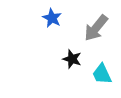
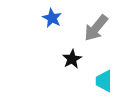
black star: rotated 24 degrees clockwise
cyan trapezoid: moved 2 px right, 7 px down; rotated 25 degrees clockwise
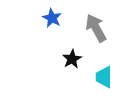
gray arrow: rotated 112 degrees clockwise
cyan trapezoid: moved 4 px up
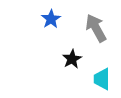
blue star: moved 1 px left, 1 px down; rotated 12 degrees clockwise
cyan trapezoid: moved 2 px left, 2 px down
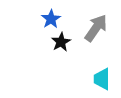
gray arrow: rotated 64 degrees clockwise
black star: moved 11 px left, 17 px up
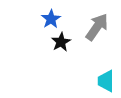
gray arrow: moved 1 px right, 1 px up
cyan trapezoid: moved 4 px right, 2 px down
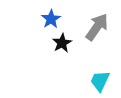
black star: moved 1 px right, 1 px down
cyan trapezoid: moved 6 px left; rotated 25 degrees clockwise
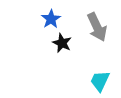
gray arrow: rotated 120 degrees clockwise
black star: rotated 18 degrees counterclockwise
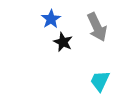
black star: moved 1 px right, 1 px up
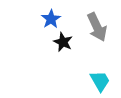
cyan trapezoid: rotated 125 degrees clockwise
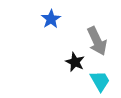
gray arrow: moved 14 px down
black star: moved 12 px right, 20 px down
